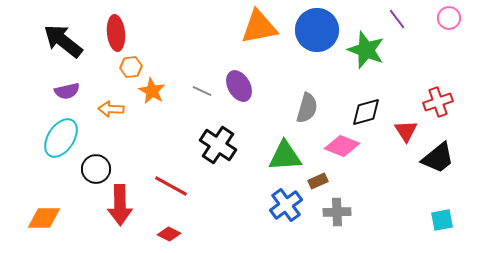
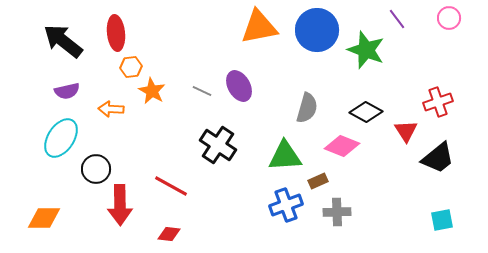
black diamond: rotated 44 degrees clockwise
blue cross: rotated 16 degrees clockwise
red diamond: rotated 20 degrees counterclockwise
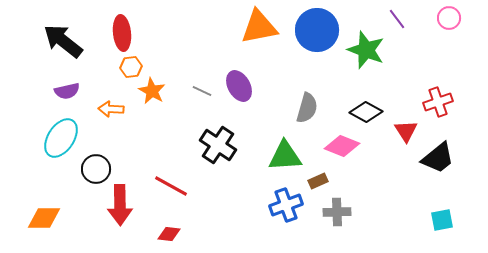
red ellipse: moved 6 px right
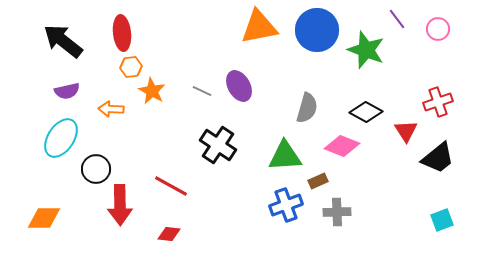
pink circle: moved 11 px left, 11 px down
cyan square: rotated 10 degrees counterclockwise
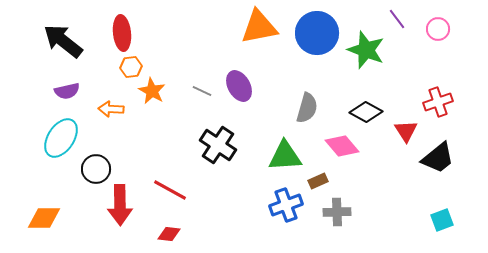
blue circle: moved 3 px down
pink diamond: rotated 28 degrees clockwise
red line: moved 1 px left, 4 px down
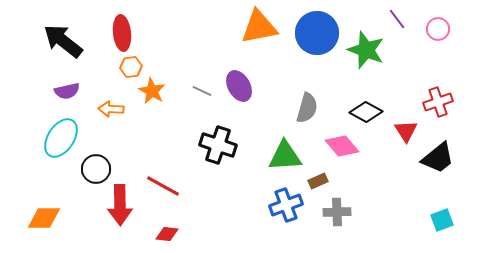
black cross: rotated 15 degrees counterclockwise
red line: moved 7 px left, 4 px up
red diamond: moved 2 px left
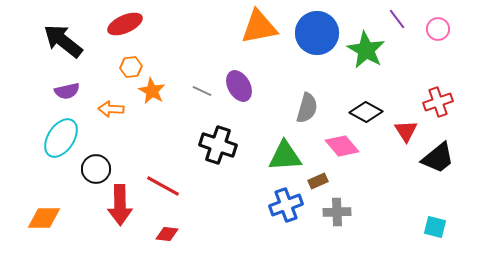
red ellipse: moved 3 px right, 9 px up; rotated 72 degrees clockwise
green star: rotated 9 degrees clockwise
cyan square: moved 7 px left, 7 px down; rotated 35 degrees clockwise
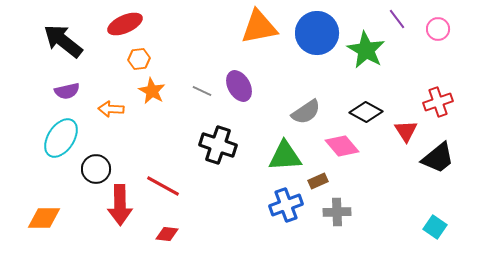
orange hexagon: moved 8 px right, 8 px up
gray semicircle: moved 1 px left, 4 px down; rotated 40 degrees clockwise
cyan square: rotated 20 degrees clockwise
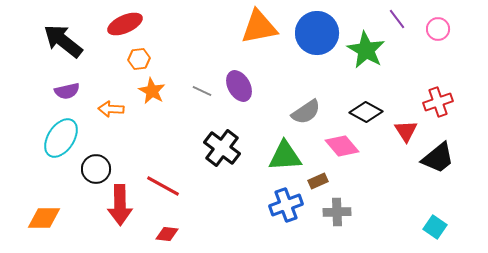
black cross: moved 4 px right, 3 px down; rotated 18 degrees clockwise
